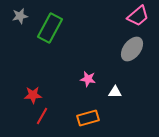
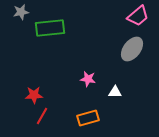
gray star: moved 1 px right, 4 px up
green rectangle: rotated 56 degrees clockwise
red star: moved 1 px right
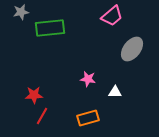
pink trapezoid: moved 26 px left
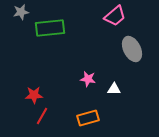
pink trapezoid: moved 3 px right
gray ellipse: rotated 65 degrees counterclockwise
white triangle: moved 1 px left, 3 px up
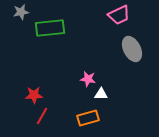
pink trapezoid: moved 4 px right, 1 px up; rotated 15 degrees clockwise
white triangle: moved 13 px left, 5 px down
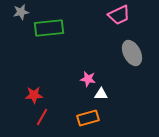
green rectangle: moved 1 px left
gray ellipse: moved 4 px down
red line: moved 1 px down
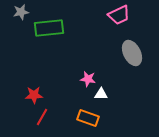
orange rectangle: rotated 35 degrees clockwise
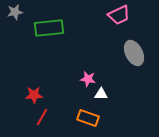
gray star: moved 6 px left
gray ellipse: moved 2 px right
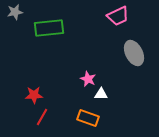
pink trapezoid: moved 1 px left, 1 px down
pink star: rotated 14 degrees clockwise
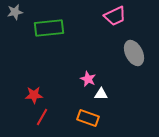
pink trapezoid: moved 3 px left
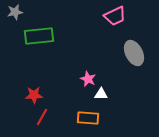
green rectangle: moved 10 px left, 8 px down
orange rectangle: rotated 15 degrees counterclockwise
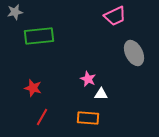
red star: moved 1 px left, 7 px up; rotated 18 degrees clockwise
